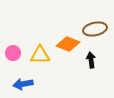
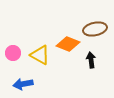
yellow triangle: rotated 30 degrees clockwise
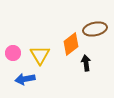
orange diamond: moved 3 px right; rotated 60 degrees counterclockwise
yellow triangle: rotated 30 degrees clockwise
black arrow: moved 5 px left, 3 px down
blue arrow: moved 2 px right, 5 px up
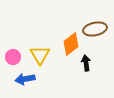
pink circle: moved 4 px down
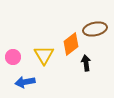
yellow triangle: moved 4 px right
blue arrow: moved 3 px down
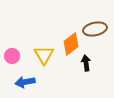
pink circle: moved 1 px left, 1 px up
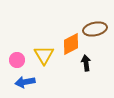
orange diamond: rotated 10 degrees clockwise
pink circle: moved 5 px right, 4 px down
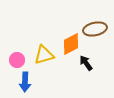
yellow triangle: rotated 45 degrees clockwise
black arrow: rotated 28 degrees counterclockwise
blue arrow: rotated 78 degrees counterclockwise
